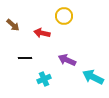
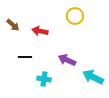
yellow circle: moved 11 px right
red arrow: moved 2 px left, 2 px up
black line: moved 1 px up
cyan cross: rotated 32 degrees clockwise
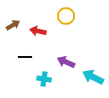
yellow circle: moved 9 px left
brown arrow: rotated 72 degrees counterclockwise
red arrow: moved 2 px left
purple arrow: moved 1 px left, 2 px down
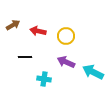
yellow circle: moved 20 px down
cyan arrow: moved 5 px up
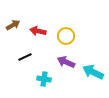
black line: rotated 24 degrees counterclockwise
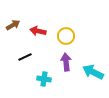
purple arrow: rotated 60 degrees clockwise
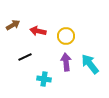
cyan arrow: moved 3 px left, 8 px up; rotated 25 degrees clockwise
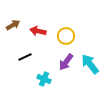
purple arrow: rotated 138 degrees counterclockwise
cyan cross: rotated 16 degrees clockwise
